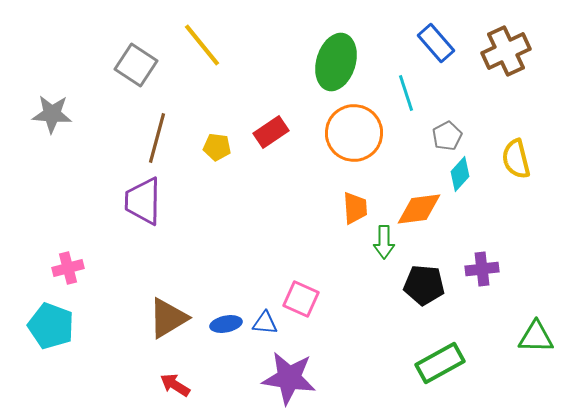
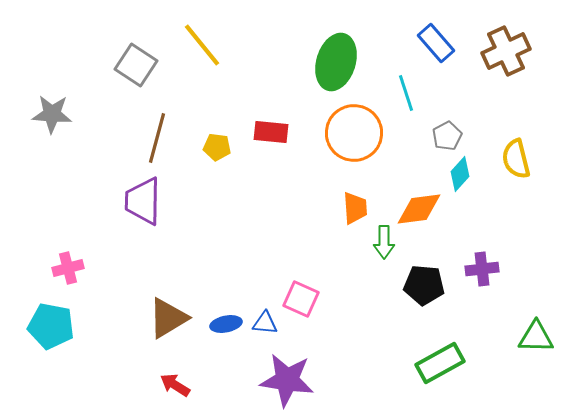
red rectangle: rotated 40 degrees clockwise
cyan pentagon: rotated 9 degrees counterclockwise
purple star: moved 2 px left, 2 px down
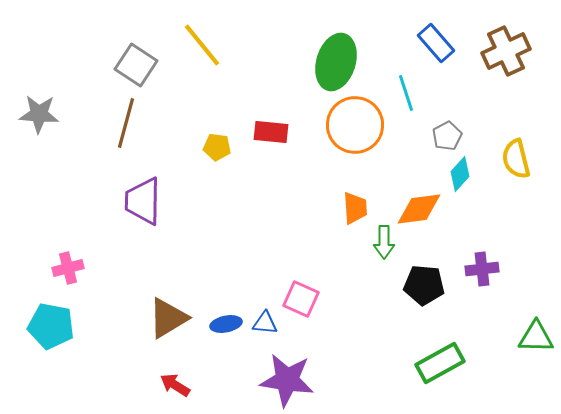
gray star: moved 13 px left
orange circle: moved 1 px right, 8 px up
brown line: moved 31 px left, 15 px up
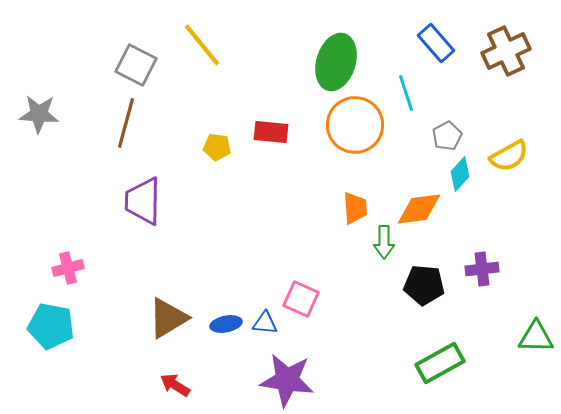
gray square: rotated 6 degrees counterclockwise
yellow semicircle: moved 7 px left, 3 px up; rotated 105 degrees counterclockwise
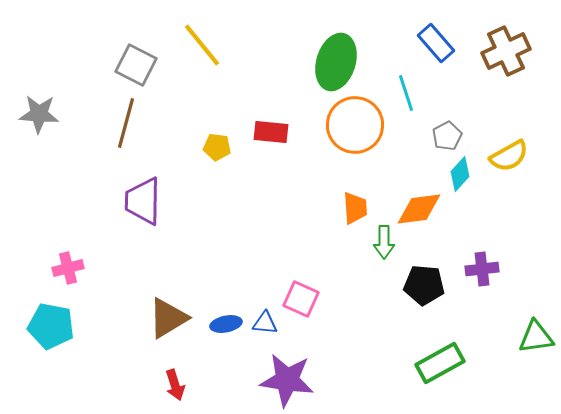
green triangle: rotated 9 degrees counterclockwise
red arrow: rotated 140 degrees counterclockwise
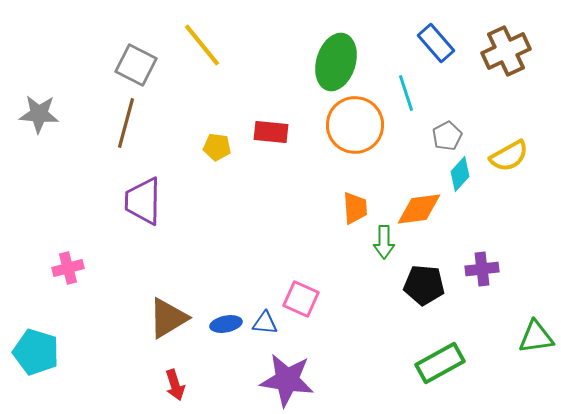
cyan pentagon: moved 15 px left, 26 px down; rotated 6 degrees clockwise
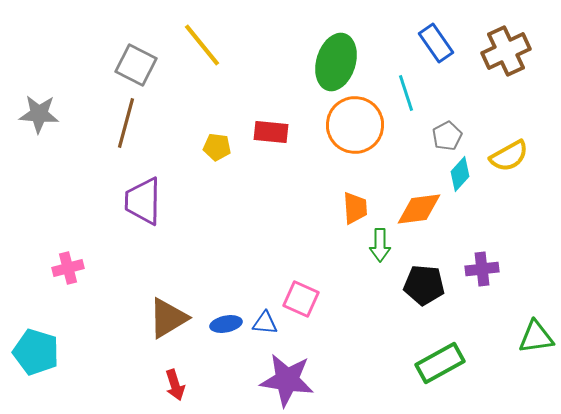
blue rectangle: rotated 6 degrees clockwise
green arrow: moved 4 px left, 3 px down
